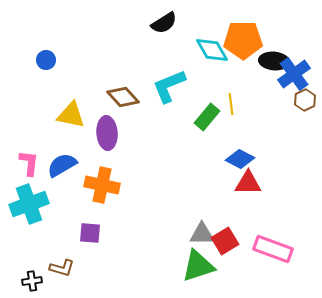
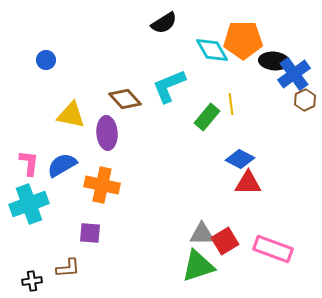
brown diamond: moved 2 px right, 2 px down
brown L-shape: moved 6 px right; rotated 20 degrees counterclockwise
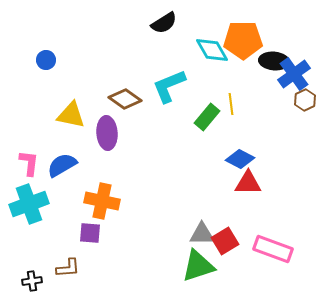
brown diamond: rotated 12 degrees counterclockwise
orange cross: moved 16 px down
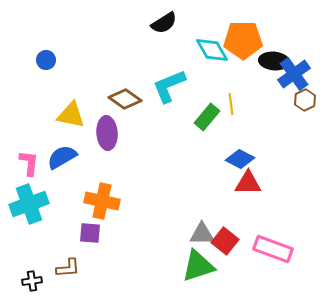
blue semicircle: moved 8 px up
red square: rotated 20 degrees counterclockwise
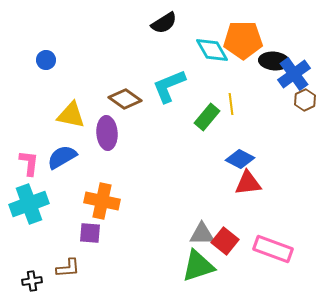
red triangle: rotated 8 degrees counterclockwise
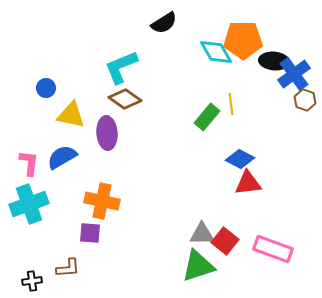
cyan diamond: moved 4 px right, 2 px down
blue circle: moved 28 px down
cyan L-shape: moved 48 px left, 19 px up
brown hexagon: rotated 15 degrees counterclockwise
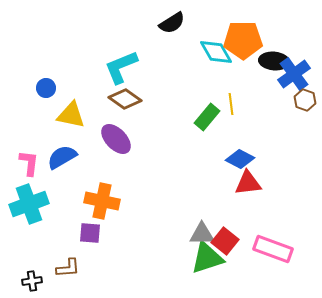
black semicircle: moved 8 px right
purple ellipse: moved 9 px right, 6 px down; rotated 40 degrees counterclockwise
green triangle: moved 9 px right, 8 px up
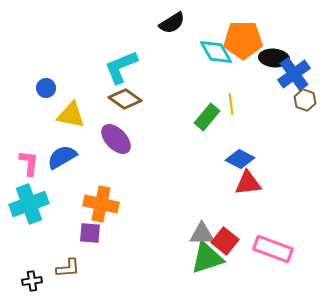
black ellipse: moved 3 px up
orange cross: moved 1 px left, 3 px down
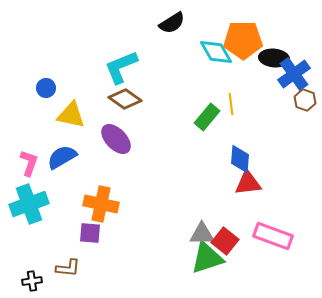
blue diamond: rotated 68 degrees clockwise
pink L-shape: rotated 12 degrees clockwise
pink rectangle: moved 13 px up
brown L-shape: rotated 10 degrees clockwise
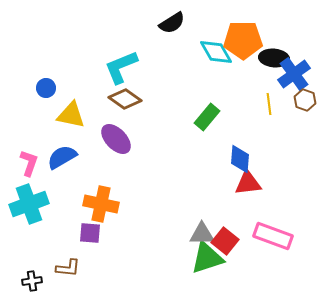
yellow line: moved 38 px right
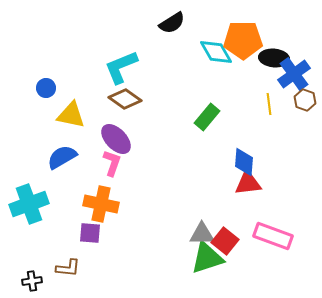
blue diamond: moved 4 px right, 3 px down
pink L-shape: moved 83 px right
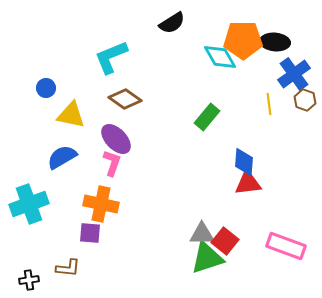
cyan diamond: moved 4 px right, 5 px down
black ellipse: moved 1 px right, 16 px up
cyan L-shape: moved 10 px left, 10 px up
pink rectangle: moved 13 px right, 10 px down
black cross: moved 3 px left, 1 px up
